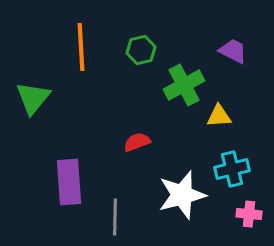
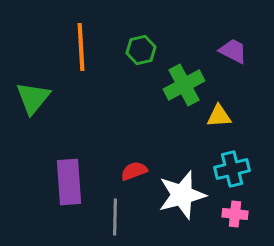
red semicircle: moved 3 px left, 29 px down
pink cross: moved 14 px left
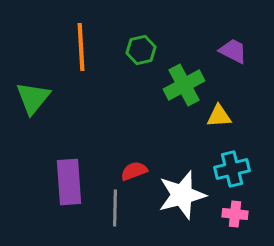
gray line: moved 9 px up
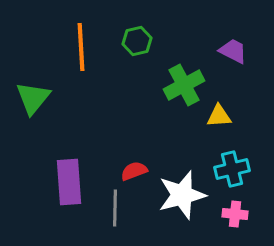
green hexagon: moved 4 px left, 9 px up
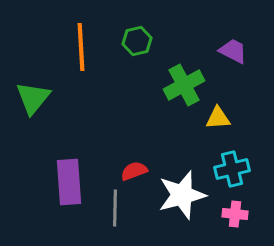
yellow triangle: moved 1 px left, 2 px down
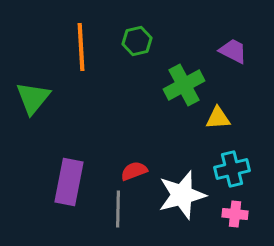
purple rectangle: rotated 15 degrees clockwise
gray line: moved 3 px right, 1 px down
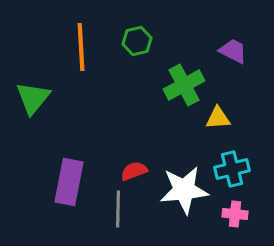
white star: moved 2 px right, 5 px up; rotated 9 degrees clockwise
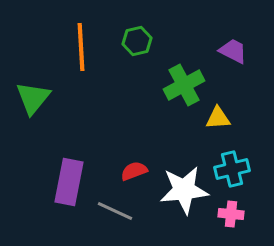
gray line: moved 3 px left, 2 px down; rotated 66 degrees counterclockwise
pink cross: moved 4 px left
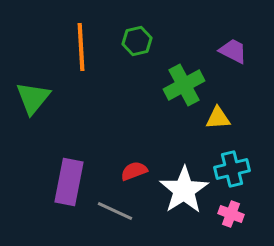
white star: rotated 27 degrees counterclockwise
pink cross: rotated 15 degrees clockwise
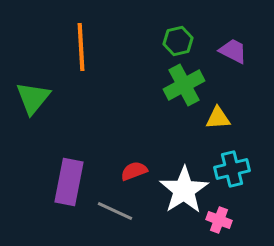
green hexagon: moved 41 px right
pink cross: moved 12 px left, 6 px down
